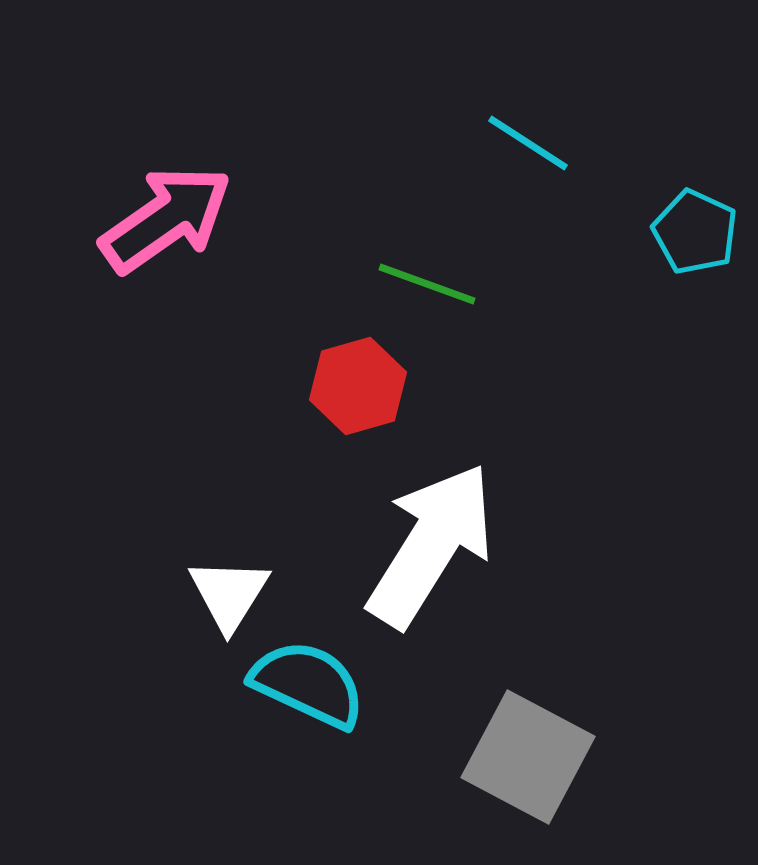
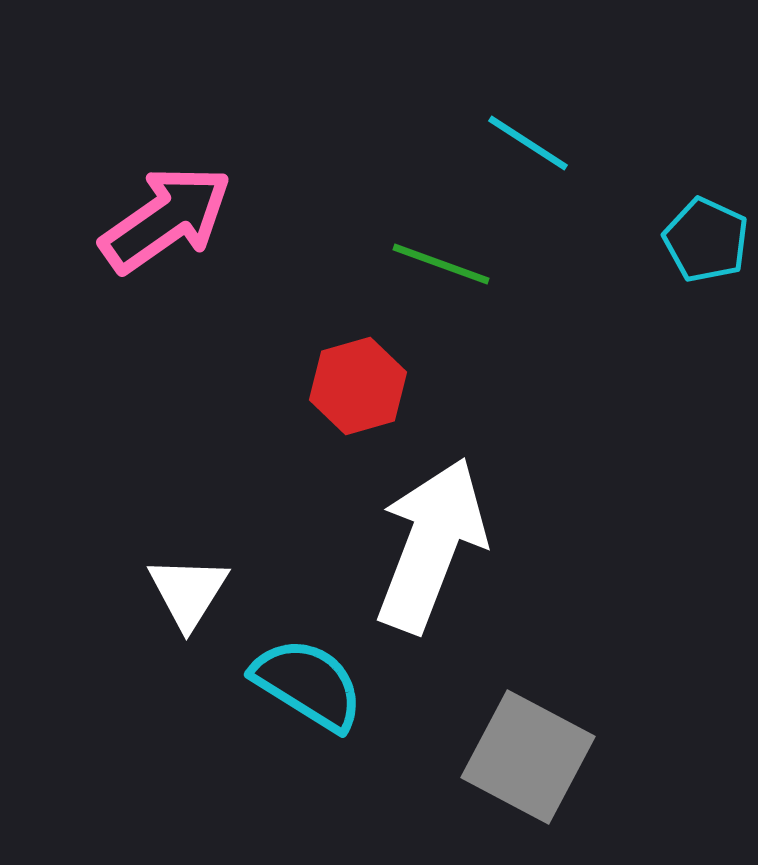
cyan pentagon: moved 11 px right, 8 px down
green line: moved 14 px right, 20 px up
white arrow: rotated 11 degrees counterclockwise
white triangle: moved 41 px left, 2 px up
cyan semicircle: rotated 7 degrees clockwise
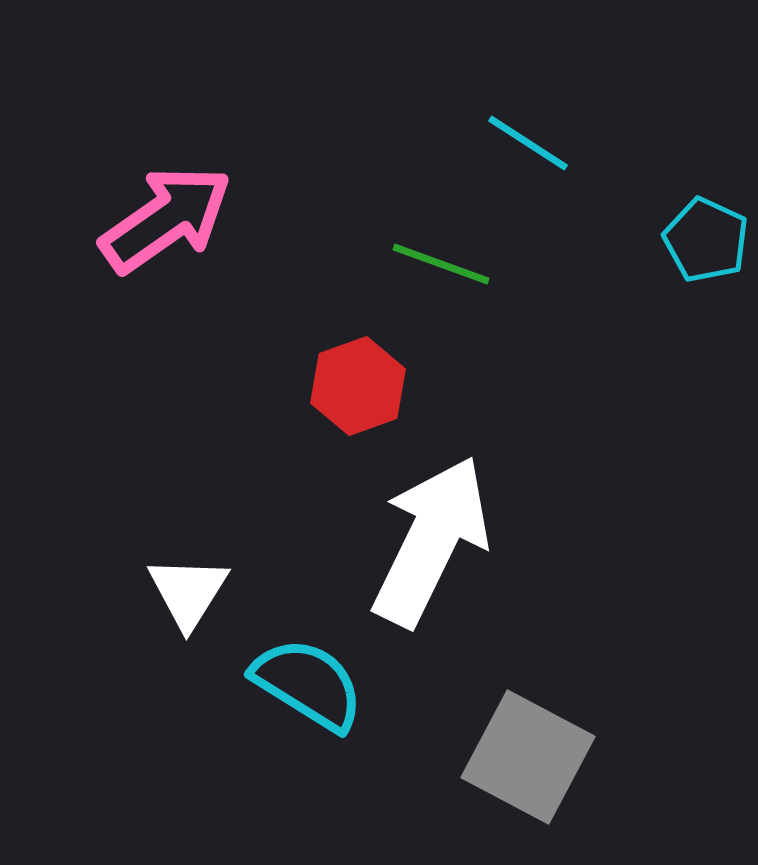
red hexagon: rotated 4 degrees counterclockwise
white arrow: moved 4 px up; rotated 5 degrees clockwise
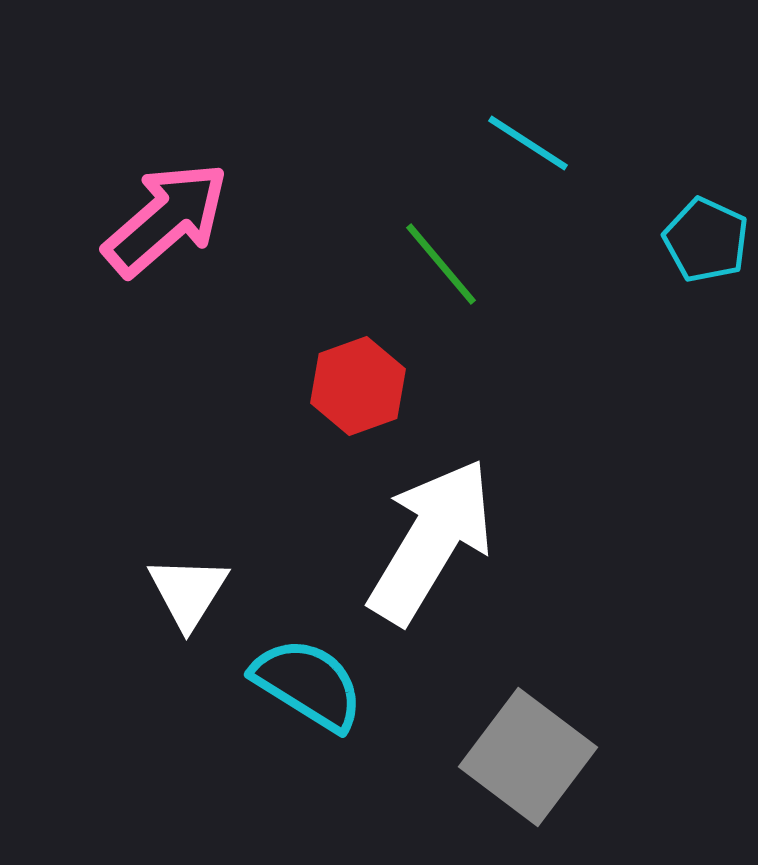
pink arrow: rotated 6 degrees counterclockwise
green line: rotated 30 degrees clockwise
white arrow: rotated 5 degrees clockwise
gray square: rotated 9 degrees clockwise
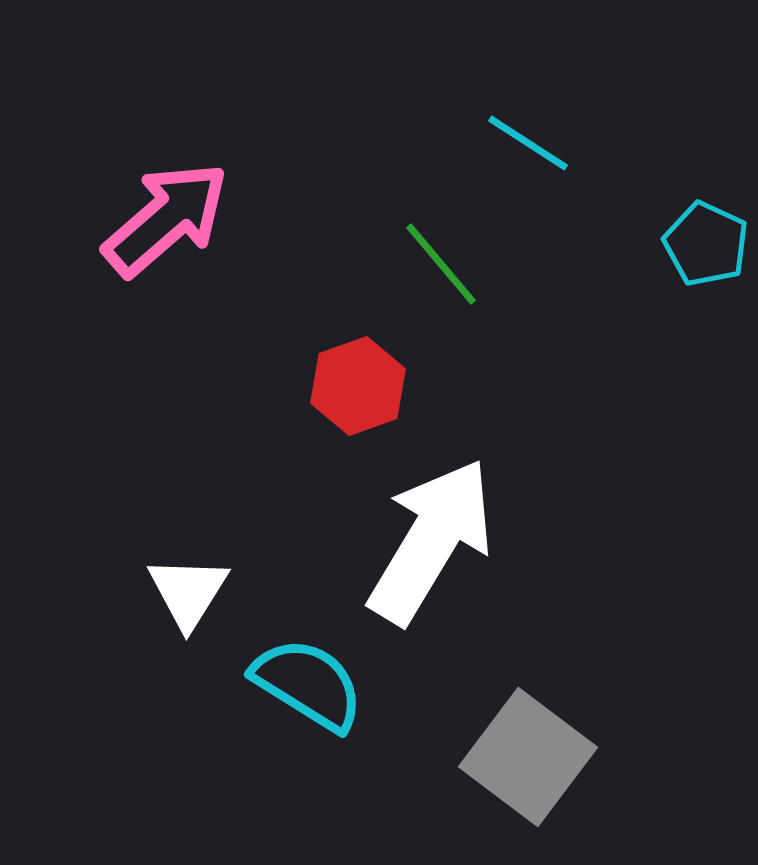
cyan pentagon: moved 4 px down
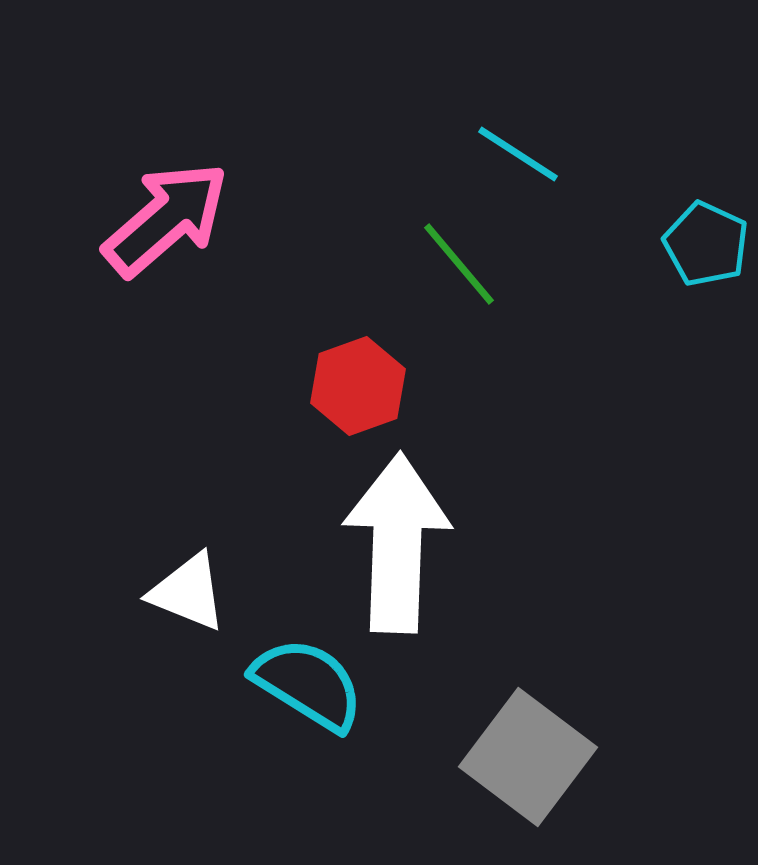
cyan line: moved 10 px left, 11 px down
green line: moved 18 px right
white arrow: moved 34 px left, 2 px down; rotated 29 degrees counterclockwise
white triangle: rotated 40 degrees counterclockwise
